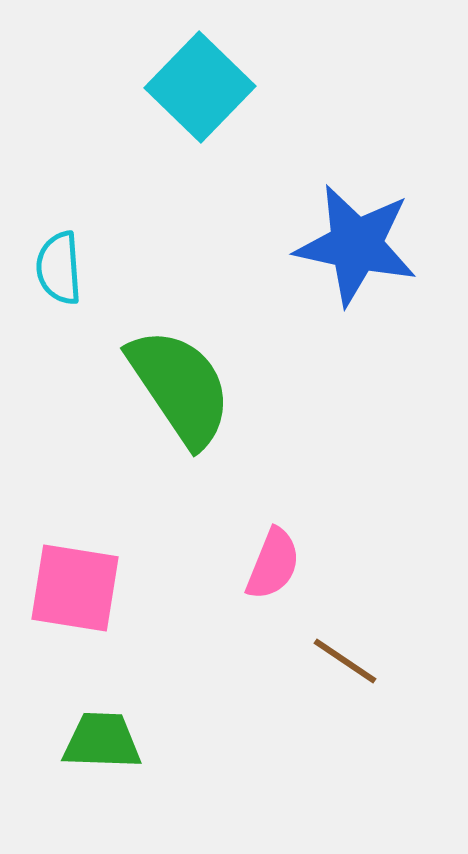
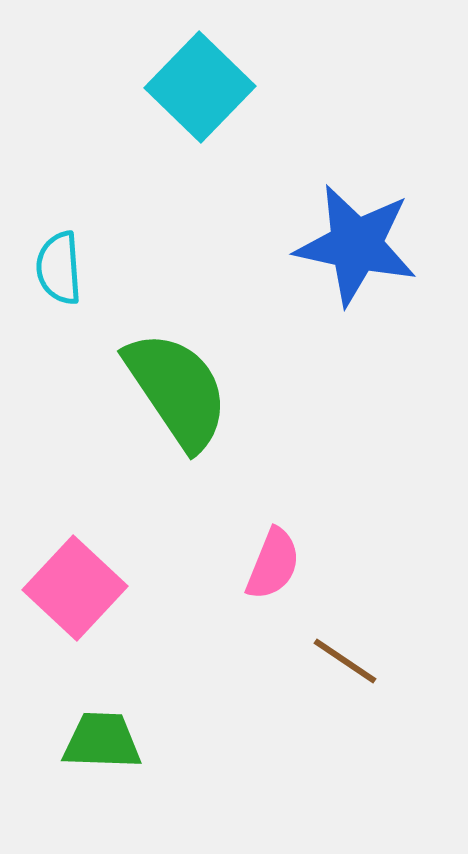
green semicircle: moved 3 px left, 3 px down
pink square: rotated 34 degrees clockwise
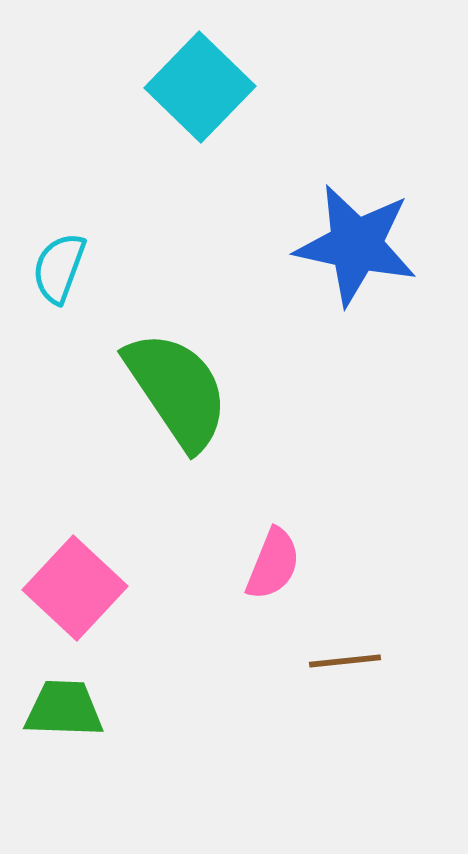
cyan semicircle: rotated 24 degrees clockwise
brown line: rotated 40 degrees counterclockwise
green trapezoid: moved 38 px left, 32 px up
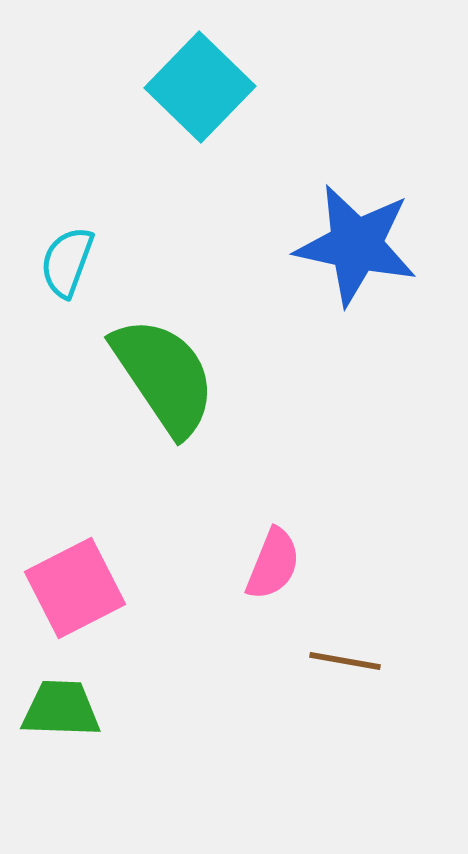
cyan semicircle: moved 8 px right, 6 px up
green semicircle: moved 13 px left, 14 px up
pink square: rotated 20 degrees clockwise
brown line: rotated 16 degrees clockwise
green trapezoid: moved 3 px left
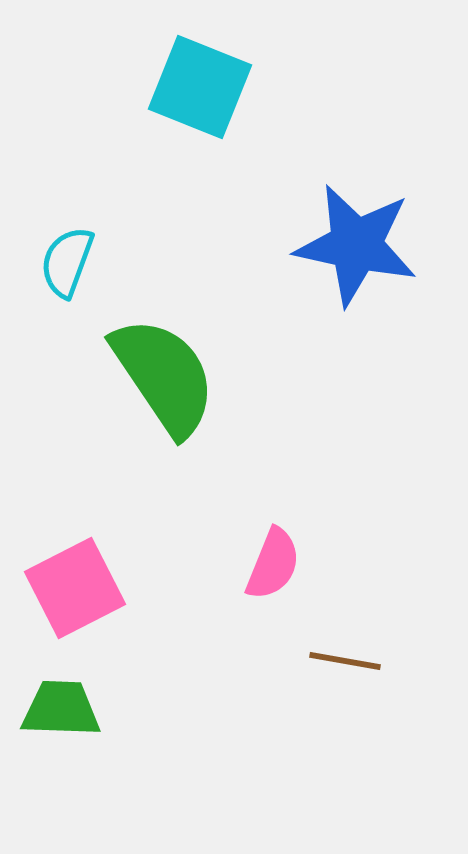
cyan square: rotated 22 degrees counterclockwise
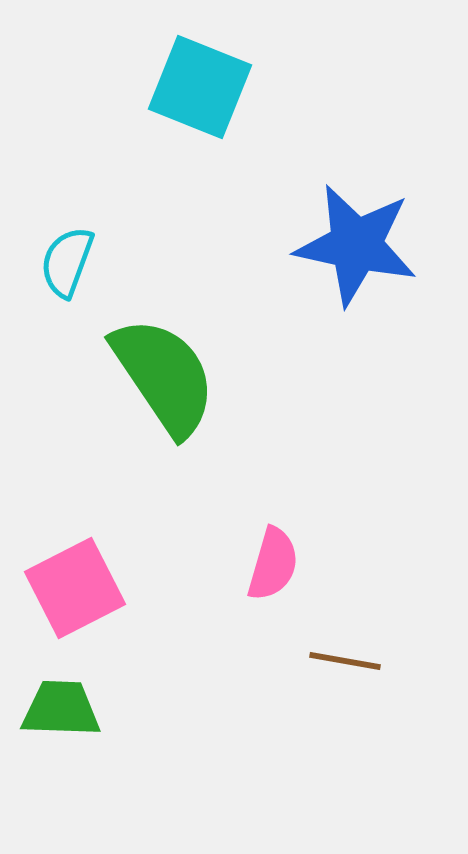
pink semicircle: rotated 6 degrees counterclockwise
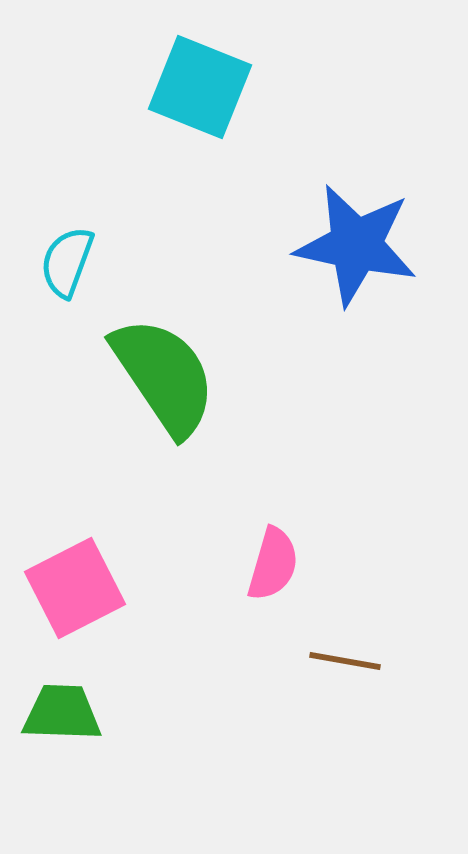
green trapezoid: moved 1 px right, 4 px down
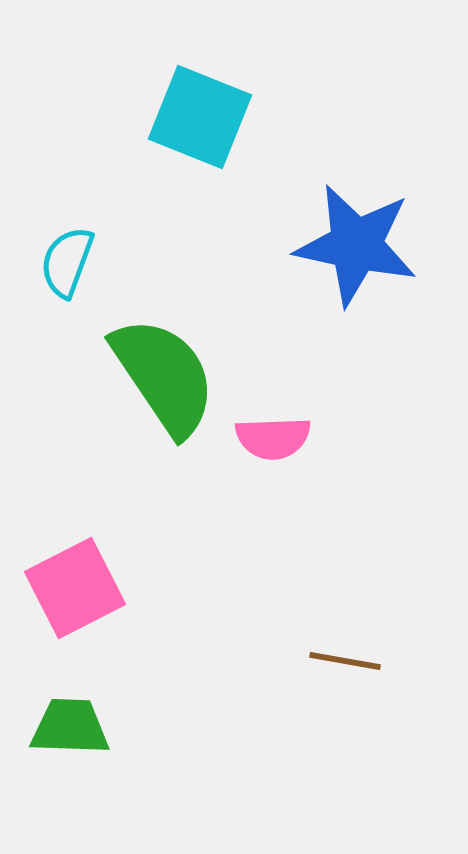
cyan square: moved 30 px down
pink semicircle: moved 126 px up; rotated 72 degrees clockwise
green trapezoid: moved 8 px right, 14 px down
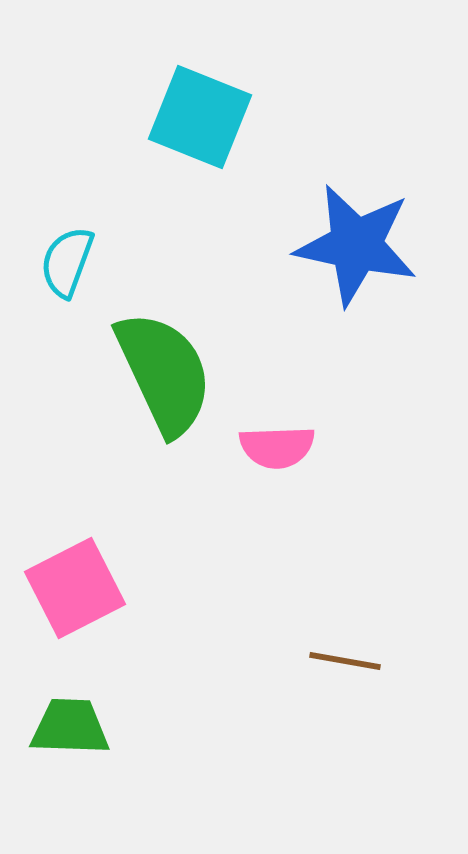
green semicircle: moved 3 px up; rotated 9 degrees clockwise
pink semicircle: moved 4 px right, 9 px down
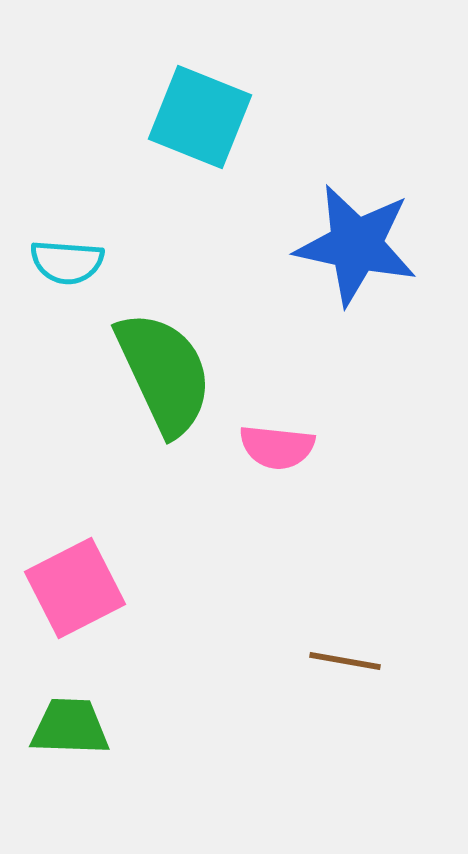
cyan semicircle: rotated 106 degrees counterclockwise
pink semicircle: rotated 8 degrees clockwise
